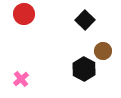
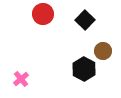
red circle: moved 19 px right
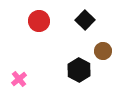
red circle: moved 4 px left, 7 px down
black hexagon: moved 5 px left, 1 px down
pink cross: moved 2 px left
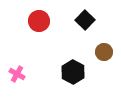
brown circle: moved 1 px right, 1 px down
black hexagon: moved 6 px left, 2 px down
pink cross: moved 2 px left, 5 px up; rotated 21 degrees counterclockwise
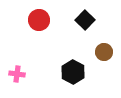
red circle: moved 1 px up
pink cross: rotated 21 degrees counterclockwise
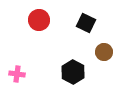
black square: moved 1 px right, 3 px down; rotated 18 degrees counterclockwise
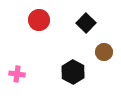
black square: rotated 18 degrees clockwise
